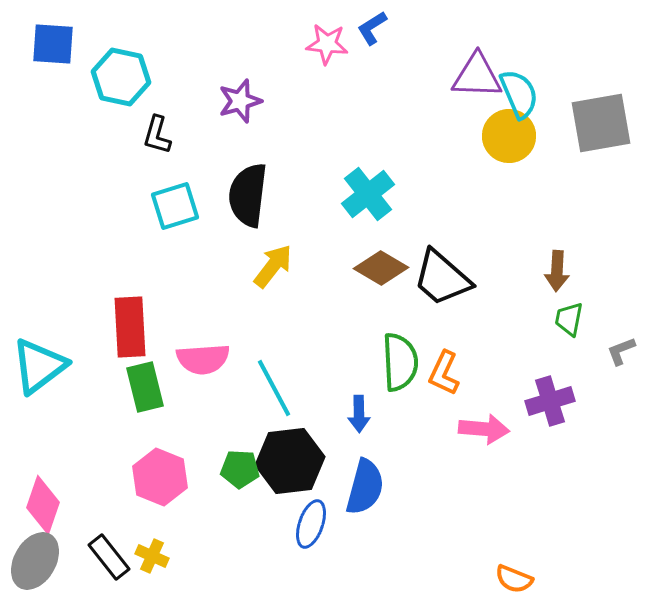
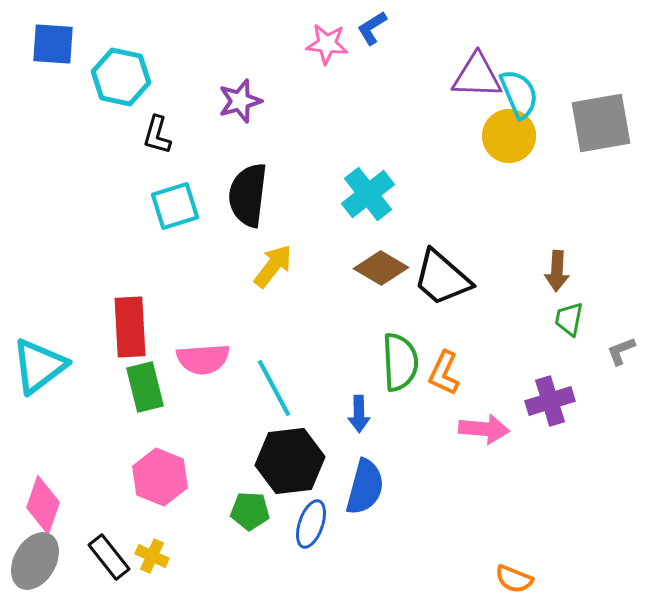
green pentagon: moved 10 px right, 42 px down
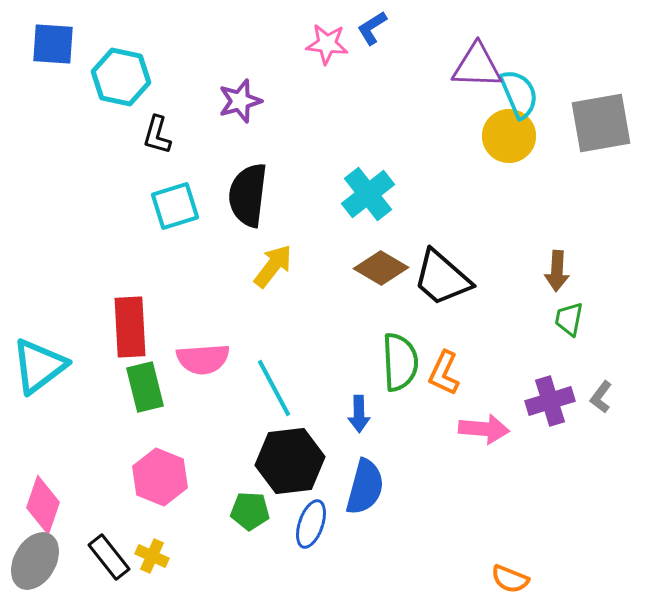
purple triangle: moved 10 px up
gray L-shape: moved 20 px left, 46 px down; rotated 32 degrees counterclockwise
orange semicircle: moved 4 px left
